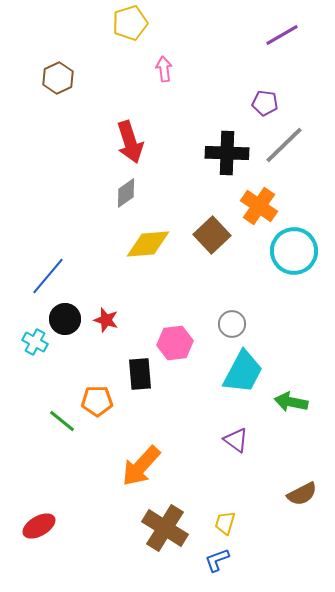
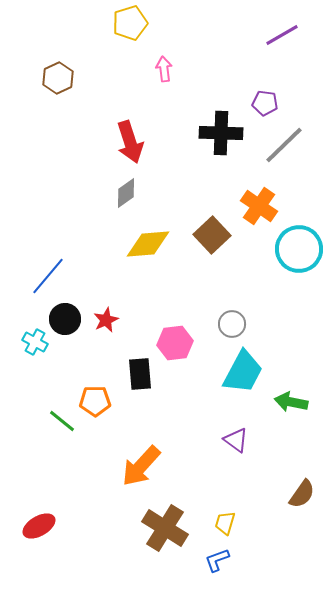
black cross: moved 6 px left, 20 px up
cyan circle: moved 5 px right, 2 px up
red star: rotated 30 degrees clockwise
orange pentagon: moved 2 px left
brown semicircle: rotated 28 degrees counterclockwise
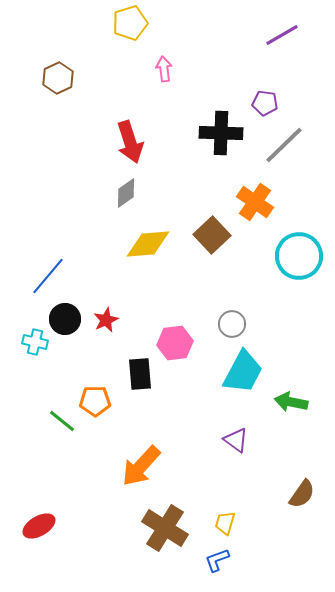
orange cross: moved 4 px left, 4 px up
cyan circle: moved 7 px down
cyan cross: rotated 15 degrees counterclockwise
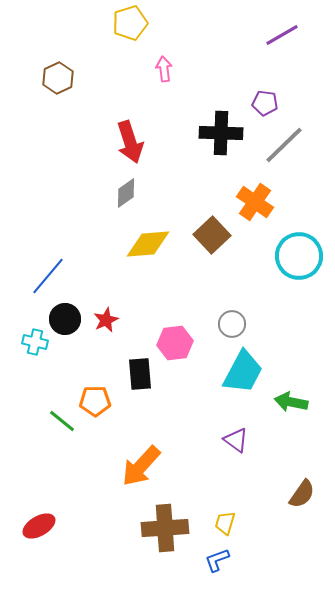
brown cross: rotated 36 degrees counterclockwise
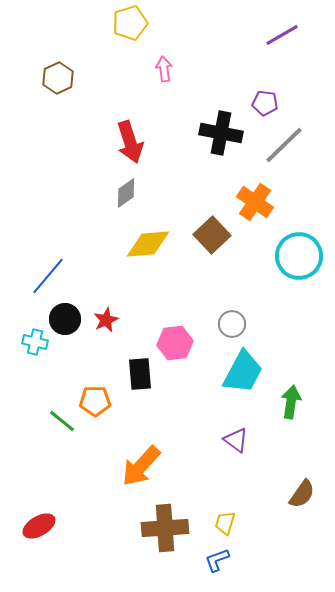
black cross: rotated 9 degrees clockwise
green arrow: rotated 88 degrees clockwise
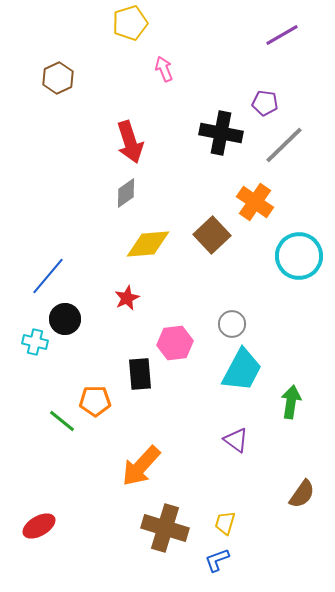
pink arrow: rotated 15 degrees counterclockwise
red star: moved 21 px right, 22 px up
cyan trapezoid: moved 1 px left, 2 px up
brown cross: rotated 21 degrees clockwise
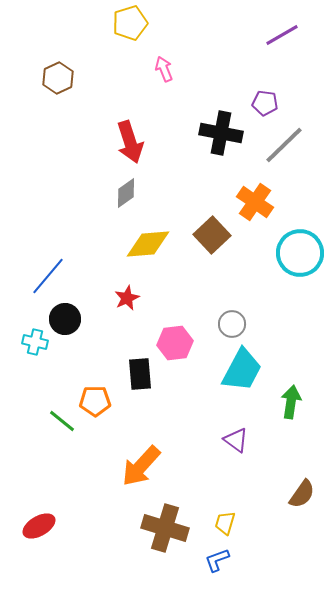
cyan circle: moved 1 px right, 3 px up
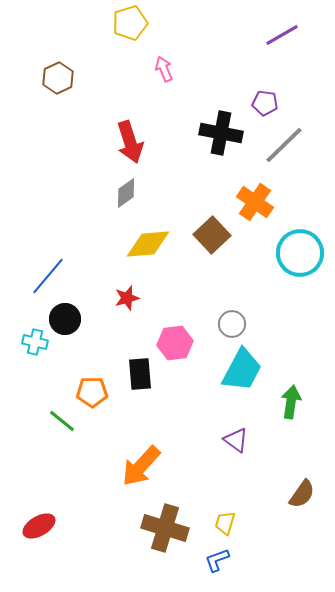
red star: rotated 10 degrees clockwise
orange pentagon: moved 3 px left, 9 px up
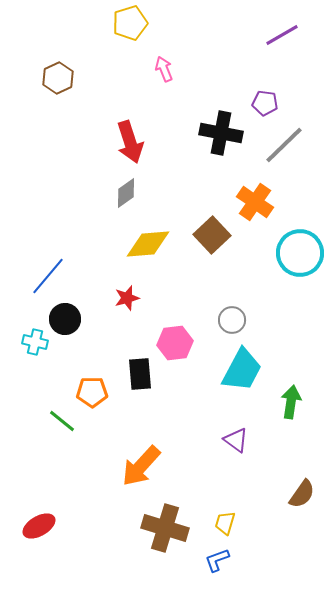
gray circle: moved 4 px up
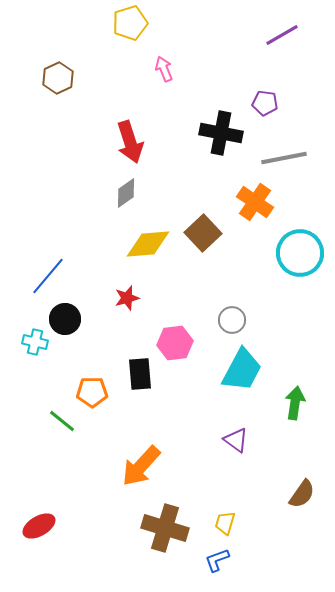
gray line: moved 13 px down; rotated 33 degrees clockwise
brown square: moved 9 px left, 2 px up
green arrow: moved 4 px right, 1 px down
